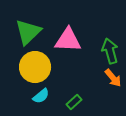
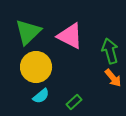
pink triangle: moved 2 px right, 4 px up; rotated 24 degrees clockwise
yellow circle: moved 1 px right
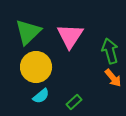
pink triangle: rotated 36 degrees clockwise
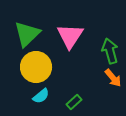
green triangle: moved 1 px left, 2 px down
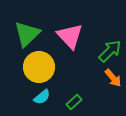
pink triangle: rotated 16 degrees counterclockwise
green arrow: rotated 60 degrees clockwise
yellow circle: moved 3 px right
cyan semicircle: moved 1 px right, 1 px down
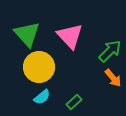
green triangle: rotated 28 degrees counterclockwise
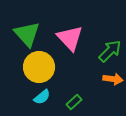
pink triangle: moved 2 px down
orange arrow: moved 1 px down; rotated 42 degrees counterclockwise
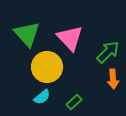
green arrow: moved 2 px left, 1 px down
yellow circle: moved 8 px right
orange arrow: rotated 78 degrees clockwise
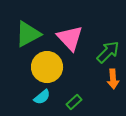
green triangle: moved 1 px right; rotated 44 degrees clockwise
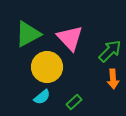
green arrow: moved 2 px right, 1 px up
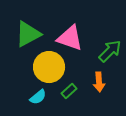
pink triangle: rotated 28 degrees counterclockwise
yellow circle: moved 2 px right
orange arrow: moved 14 px left, 3 px down
cyan semicircle: moved 4 px left
green rectangle: moved 5 px left, 11 px up
